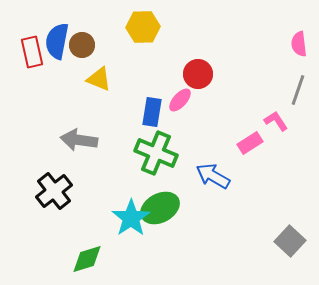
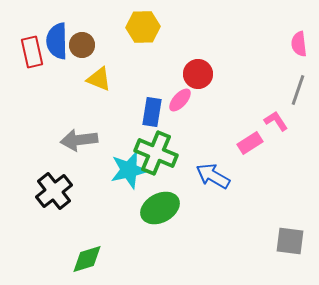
blue semicircle: rotated 12 degrees counterclockwise
gray arrow: rotated 15 degrees counterclockwise
cyan star: moved 2 px left, 48 px up; rotated 21 degrees clockwise
gray square: rotated 36 degrees counterclockwise
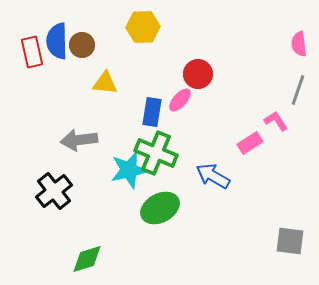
yellow triangle: moved 6 px right, 4 px down; rotated 16 degrees counterclockwise
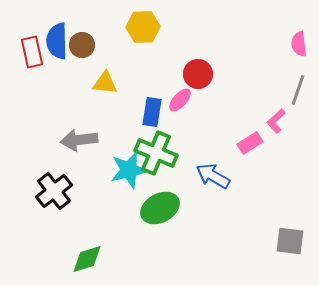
pink L-shape: rotated 100 degrees counterclockwise
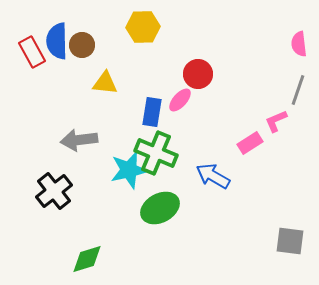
red rectangle: rotated 16 degrees counterclockwise
pink L-shape: rotated 20 degrees clockwise
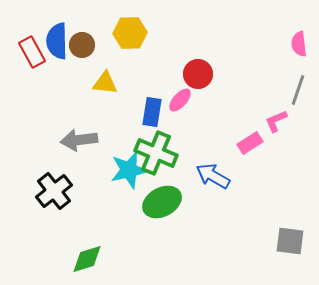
yellow hexagon: moved 13 px left, 6 px down
green ellipse: moved 2 px right, 6 px up
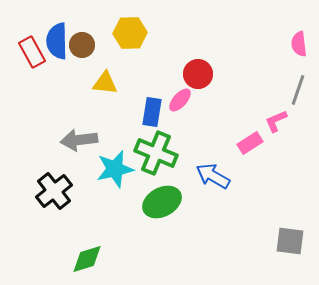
cyan star: moved 14 px left, 1 px up
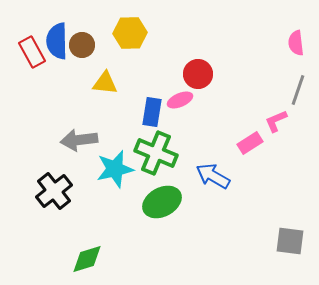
pink semicircle: moved 3 px left, 1 px up
pink ellipse: rotated 25 degrees clockwise
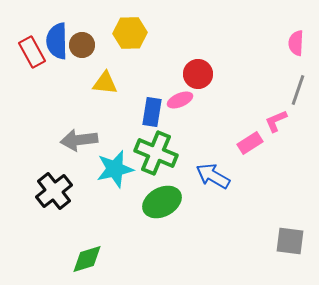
pink semicircle: rotated 10 degrees clockwise
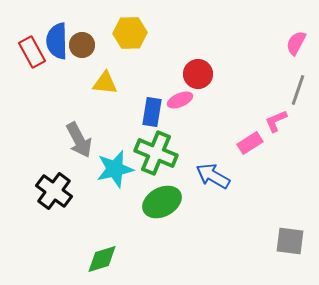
pink semicircle: rotated 25 degrees clockwise
gray arrow: rotated 111 degrees counterclockwise
black cross: rotated 15 degrees counterclockwise
green diamond: moved 15 px right
